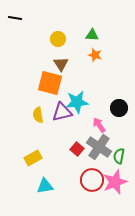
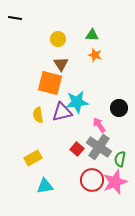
green semicircle: moved 1 px right, 3 px down
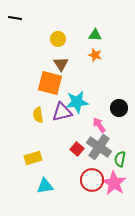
green triangle: moved 3 px right
yellow rectangle: rotated 12 degrees clockwise
pink star: moved 1 px left, 1 px down; rotated 20 degrees counterclockwise
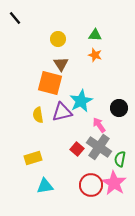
black line: rotated 40 degrees clockwise
cyan star: moved 4 px right, 1 px up; rotated 20 degrees counterclockwise
red circle: moved 1 px left, 5 px down
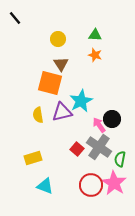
black circle: moved 7 px left, 11 px down
cyan triangle: rotated 30 degrees clockwise
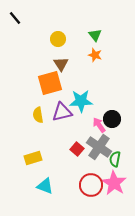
green triangle: rotated 48 degrees clockwise
orange square: rotated 30 degrees counterclockwise
cyan star: rotated 25 degrees clockwise
green semicircle: moved 5 px left
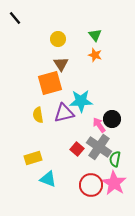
purple triangle: moved 2 px right, 1 px down
cyan triangle: moved 3 px right, 7 px up
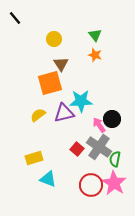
yellow circle: moved 4 px left
yellow semicircle: rotated 63 degrees clockwise
yellow rectangle: moved 1 px right
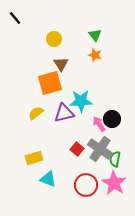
yellow semicircle: moved 2 px left, 2 px up
pink arrow: moved 1 px up
gray cross: moved 1 px right, 2 px down
red circle: moved 5 px left
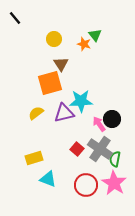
orange star: moved 11 px left, 11 px up
